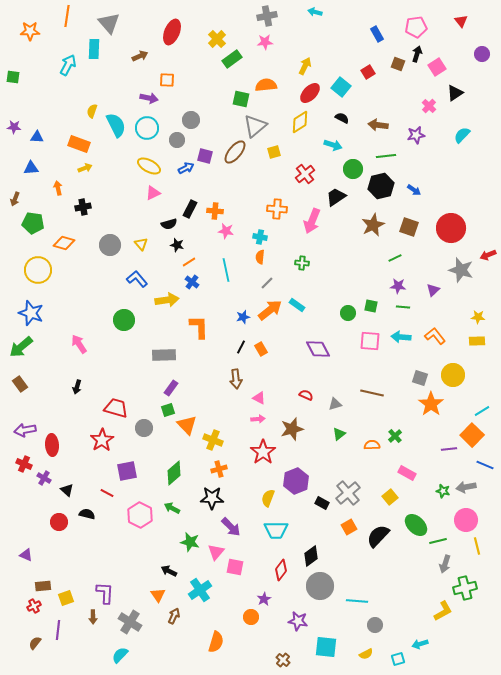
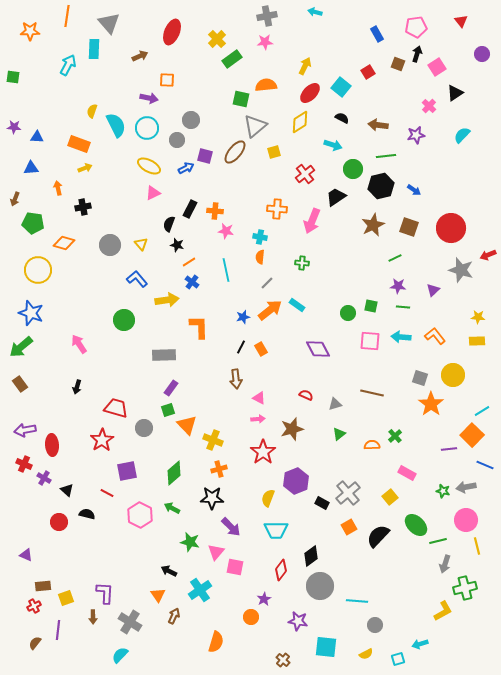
black semicircle at (169, 224): rotated 126 degrees clockwise
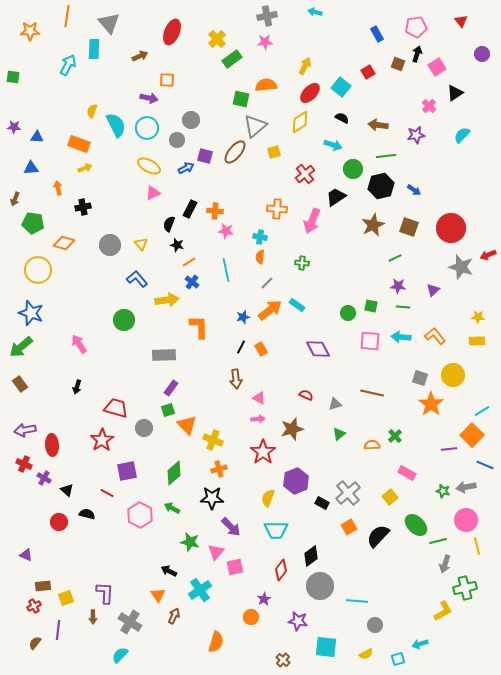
gray star at (461, 270): moved 3 px up
pink square at (235, 567): rotated 24 degrees counterclockwise
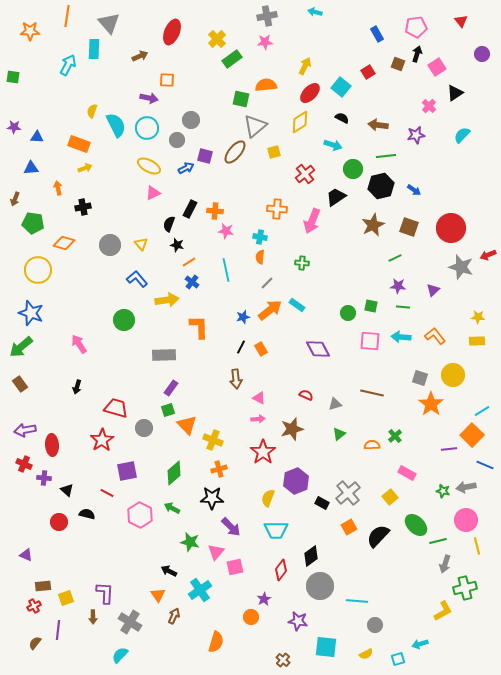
purple cross at (44, 478): rotated 24 degrees counterclockwise
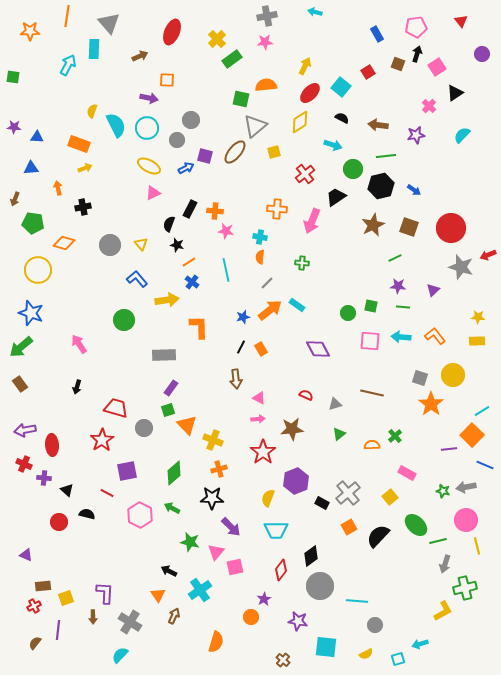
brown star at (292, 429): rotated 10 degrees clockwise
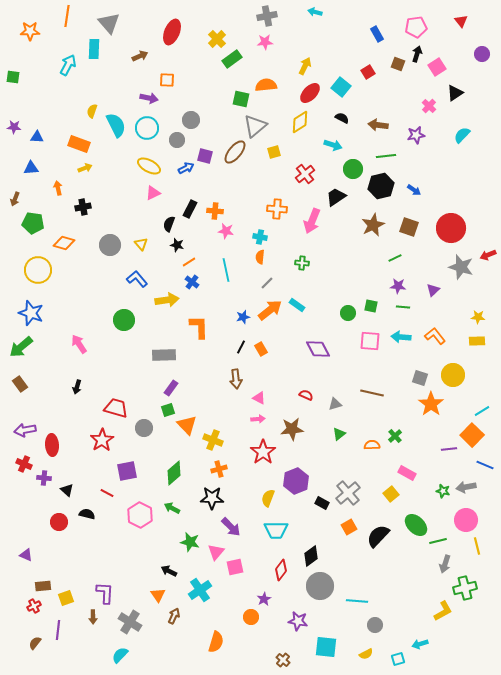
yellow square at (390, 497): moved 1 px right, 3 px up
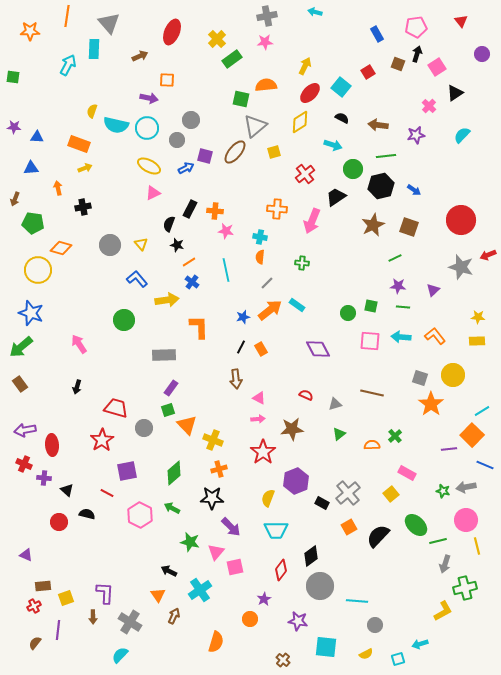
cyan semicircle at (116, 125): rotated 130 degrees clockwise
red circle at (451, 228): moved 10 px right, 8 px up
orange diamond at (64, 243): moved 3 px left, 5 px down
orange circle at (251, 617): moved 1 px left, 2 px down
